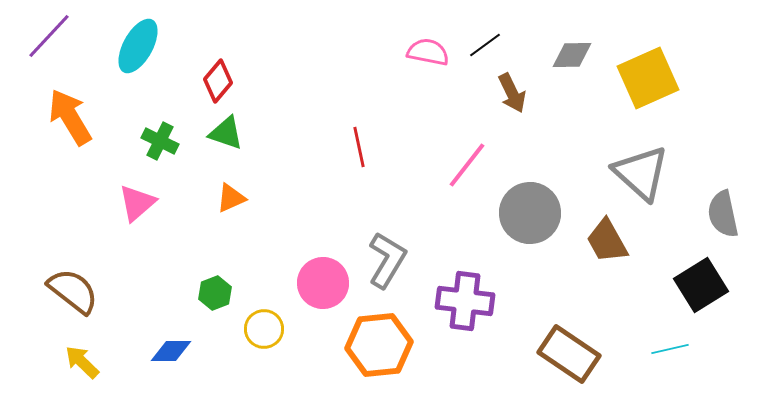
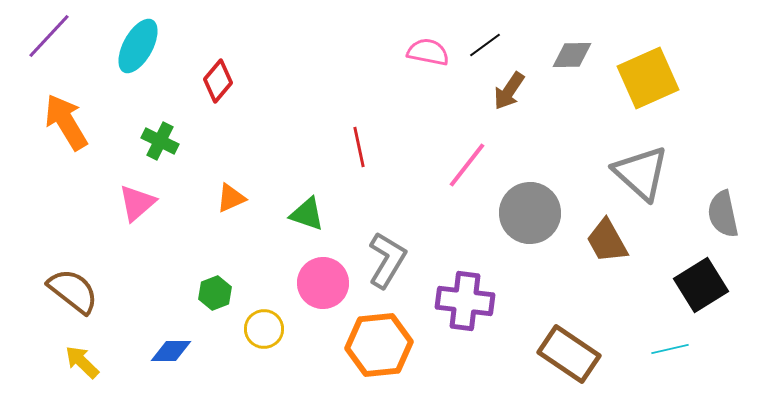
brown arrow: moved 3 px left, 2 px up; rotated 60 degrees clockwise
orange arrow: moved 4 px left, 5 px down
green triangle: moved 81 px right, 81 px down
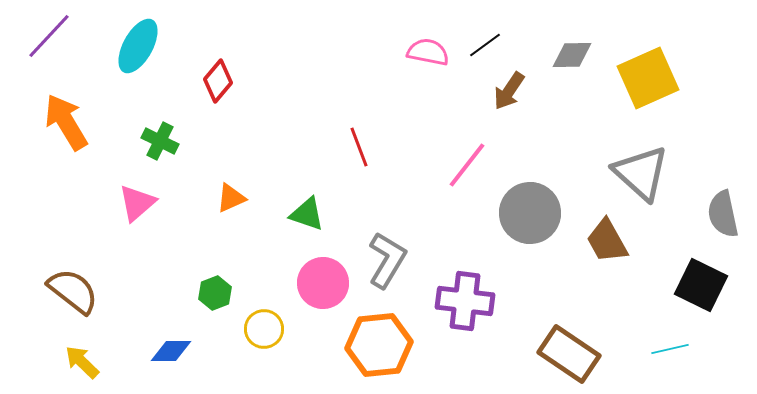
red line: rotated 9 degrees counterclockwise
black square: rotated 32 degrees counterclockwise
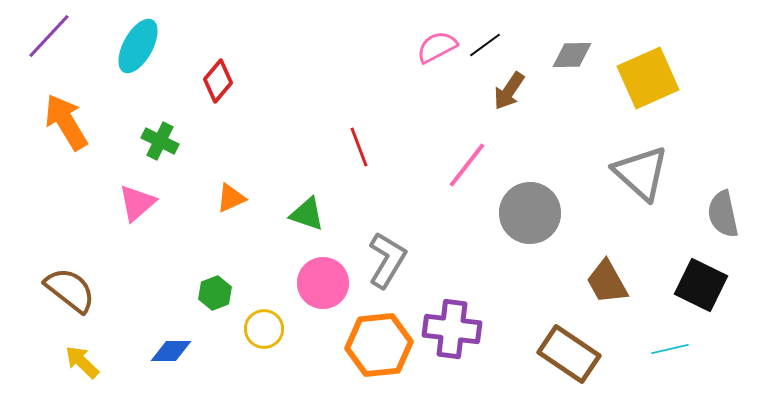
pink semicircle: moved 9 px right, 5 px up; rotated 39 degrees counterclockwise
brown trapezoid: moved 41 px down
brown semicircle: moved 3 px left, 1 px up
purple cross: moved 13 px left, 28 px down
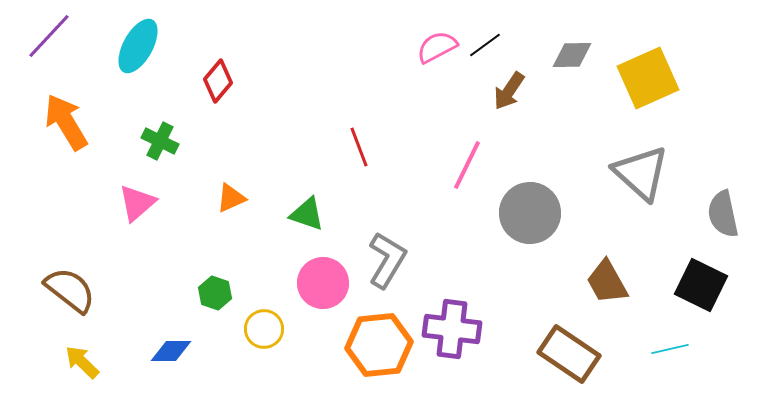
pink line: rotated 12 degrees counterclockwise
green hexagon: rotated 20 degrees counterclockwise
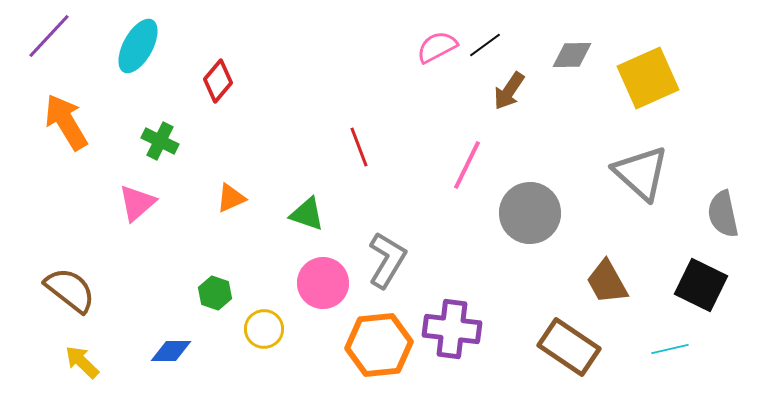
brown rectangle: moved 7 px up
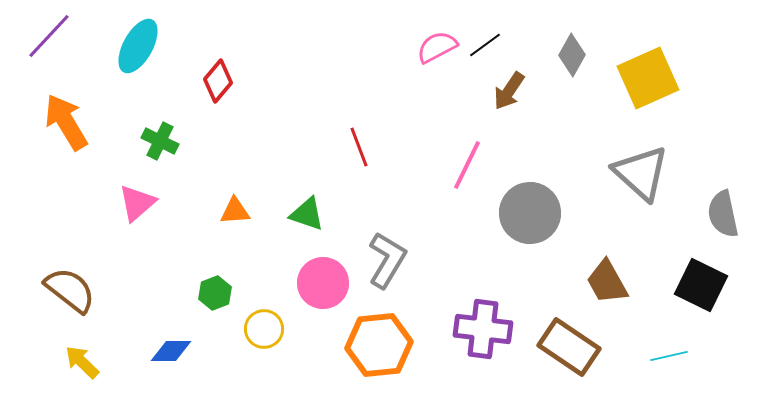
gray diamond: rotated 60 degrees counterclockwise
orange triangle: moved 4 px right, 13 px down; rotated 20 degrees clockwise
green hexagon: rotated 20 degrees clockwise
purple cross: moved 31 px right
cyan line: moved 1 px left, 7 px down
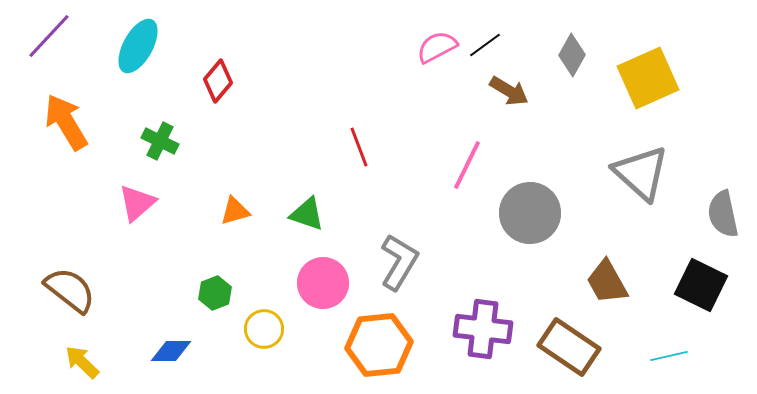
brown arrow: rotated 93 degrees counterclockwise
orange triangle: rotated 12 degrees counterclockwise
gray L-shape: moved 12 px right, 2 px down
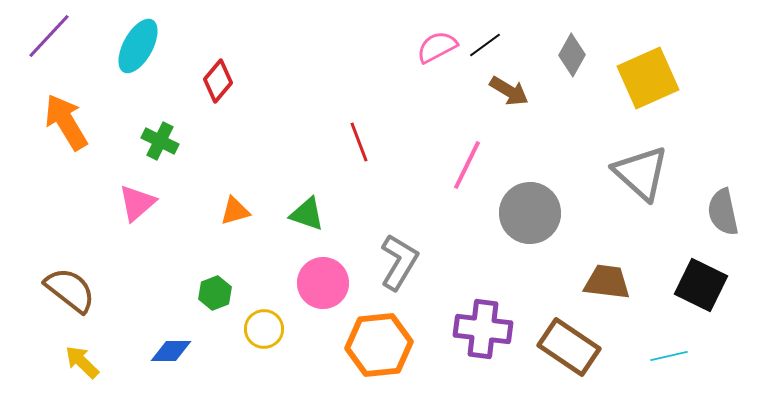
red line: moved 5 px up
gray semicircle: moved 2 px up
brown trapezoid: rotated 126 degrees clockwise
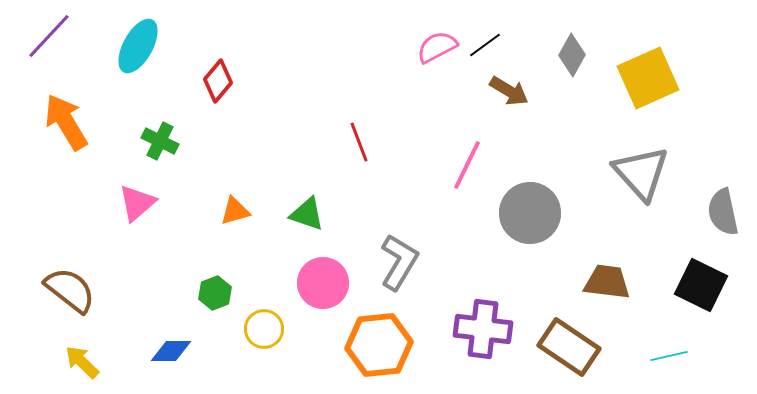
gray triangle: rotated 6 degrees clockwise
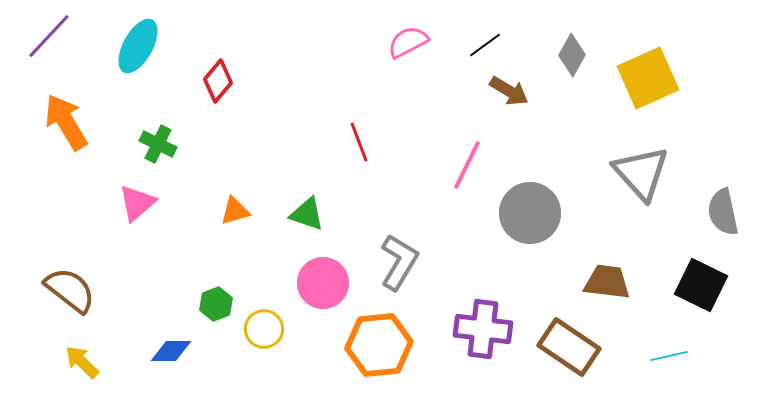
pink semicircle: moved 29 px left, 5 px up
green cross: moved 2 px left, 3 px down
green hexagon: moved 1 px right, 11 px down
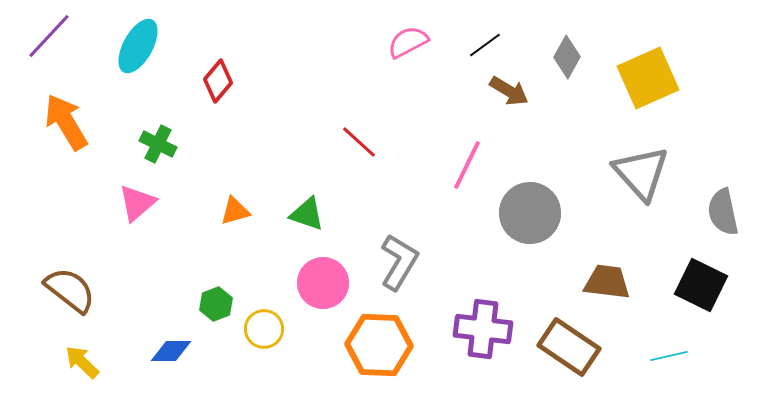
gray diamond: moved 5 px left, 2 px down
red line: rotated 27 degrees counterclockwise
orange hexagon: rotated 8 degrees clockwise
